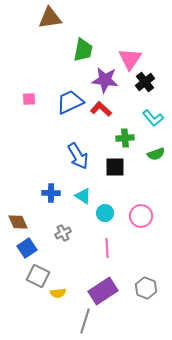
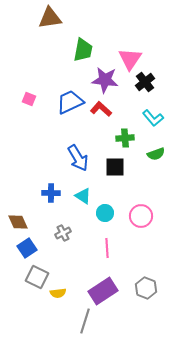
pink square: rotated 24 degrees clockwise
blue arrow: moved 2 px down
gray square: moved 1 px left, 1 px down
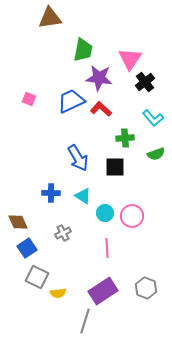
purple star: moved 6 px left, 2 px up
blue trapezoid: moved 1 px right, 1 px up
pink circle: moved 9 px left
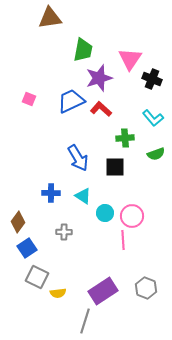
purple star: rotated 24 degrees counterclockwise
black cross: moved 7 px right, 3 px up; rotated 30 degrees counterclockwise
brown diamond: rotated 60 degrees clockwise
gray cross: moved 1 px right, 1 px up; rotated 28 degrees clockwise
pink line: moved 16 px right, 8 px up
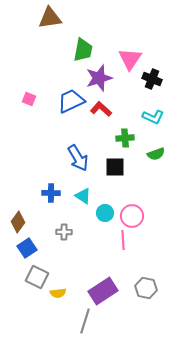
cyan L-shape: moved 1 px up; rotated 25 degrees counterclockwise
gray hexagon: rotated 10 degrees counterclockwise
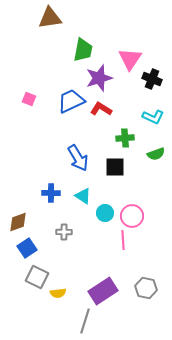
red L-shape: rotated 10 degrees counterclockwise
brown diamond: rotated 35 degrees clockwise
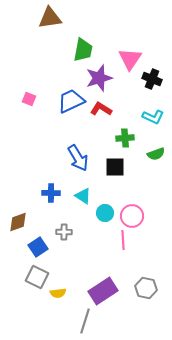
blue square: moved 11 px right, 1 px up
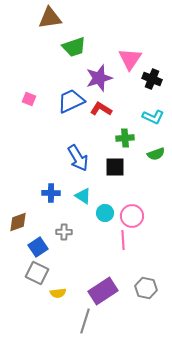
green trapezoid: moved 9 px left, 3 px up; rotated 60 degrees clockwise
gray square: moved 4 px up
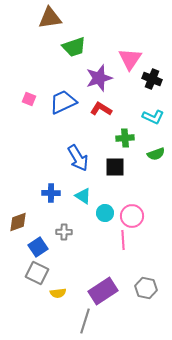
blue trapezoid: moved 8 px left, 1 px down
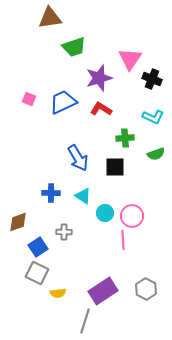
gray hexagon: moved 1 px down; rotated 15 degrees clockwise
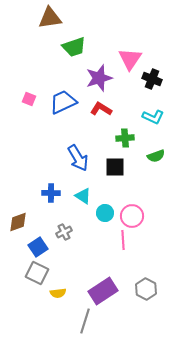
green semicircle: moved 2 px down
gray cross: rotated 28 degrees counterclockwise
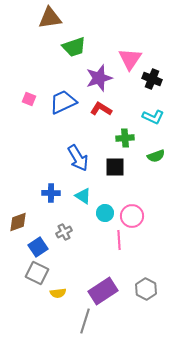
pink line: moved 4 px left
